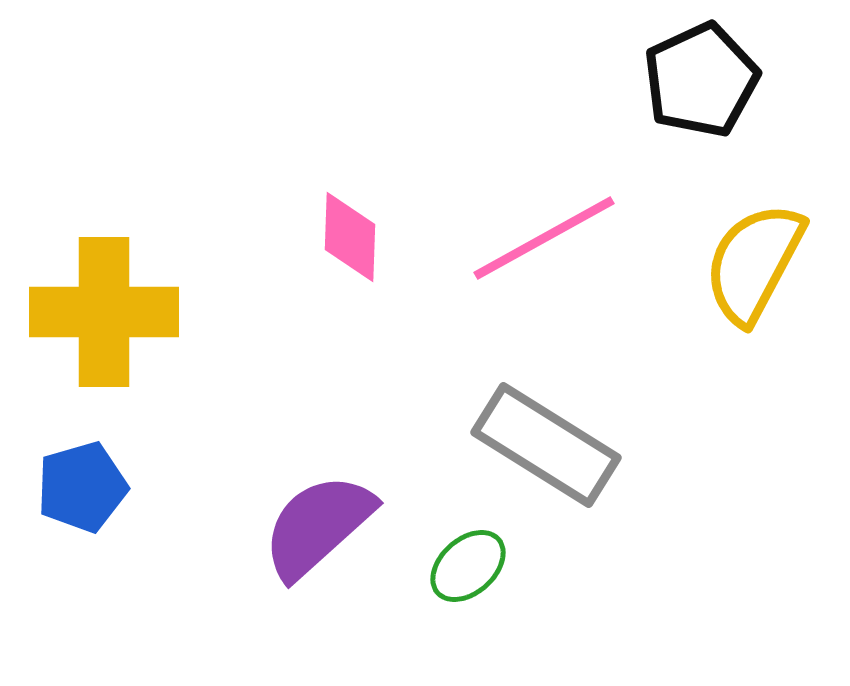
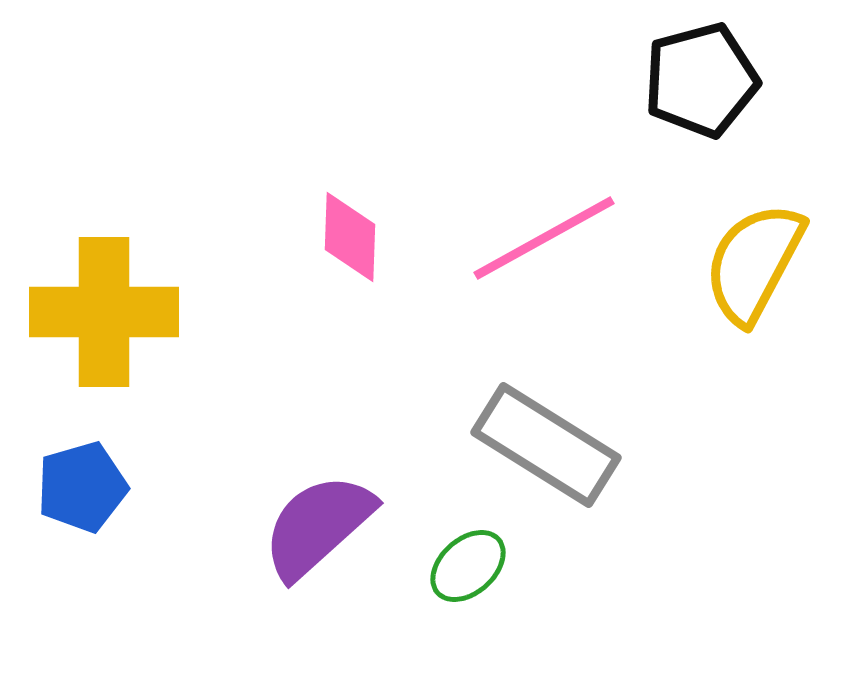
black pentagon: rotated 10 degrees clockwise
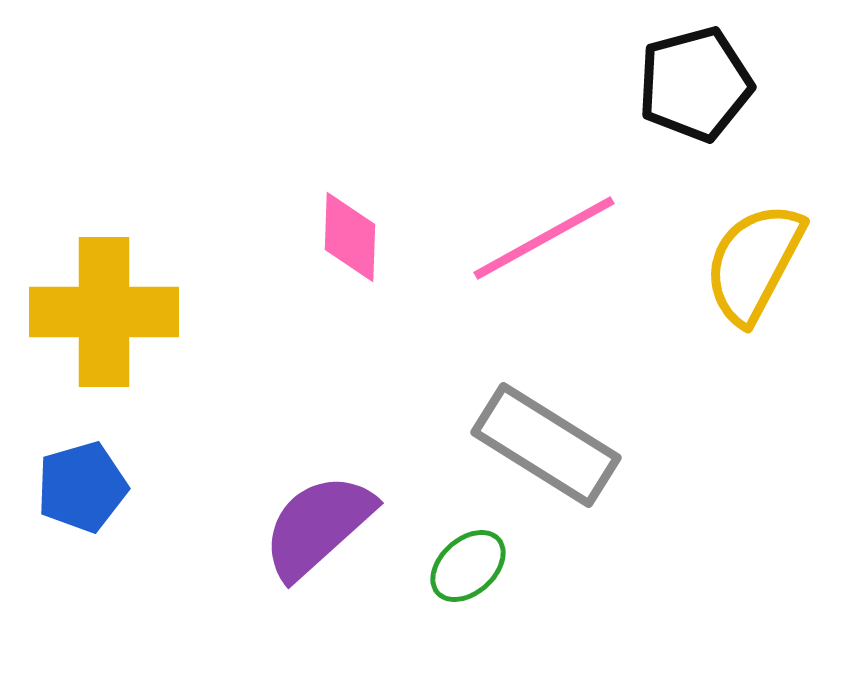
black pentagon: moved 6 px left, 4 px down
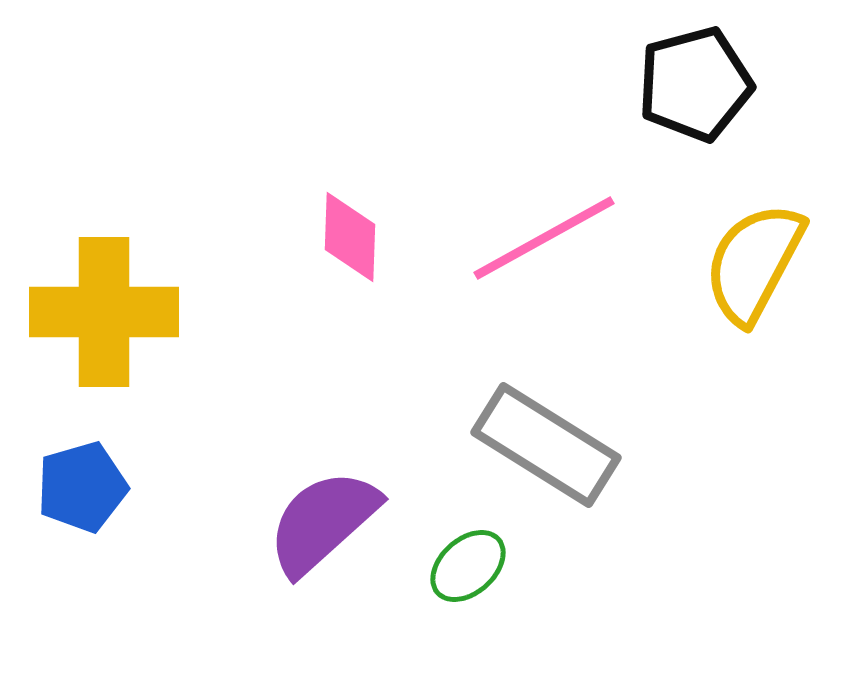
purple semicircle: moved 5 px right, 4 px up
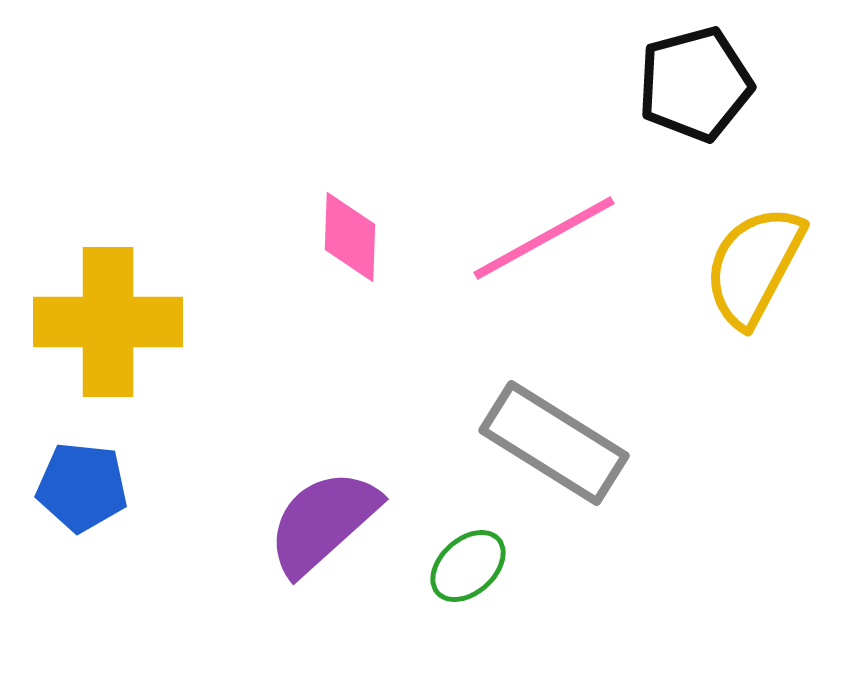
yellow semicircle: moved 3 px down
yellow cross: moved 4 px right, 10 px down
gray rectangle: moved 8 px right, 2 px up
blue pentagon: rotated 22 degrees clockwise
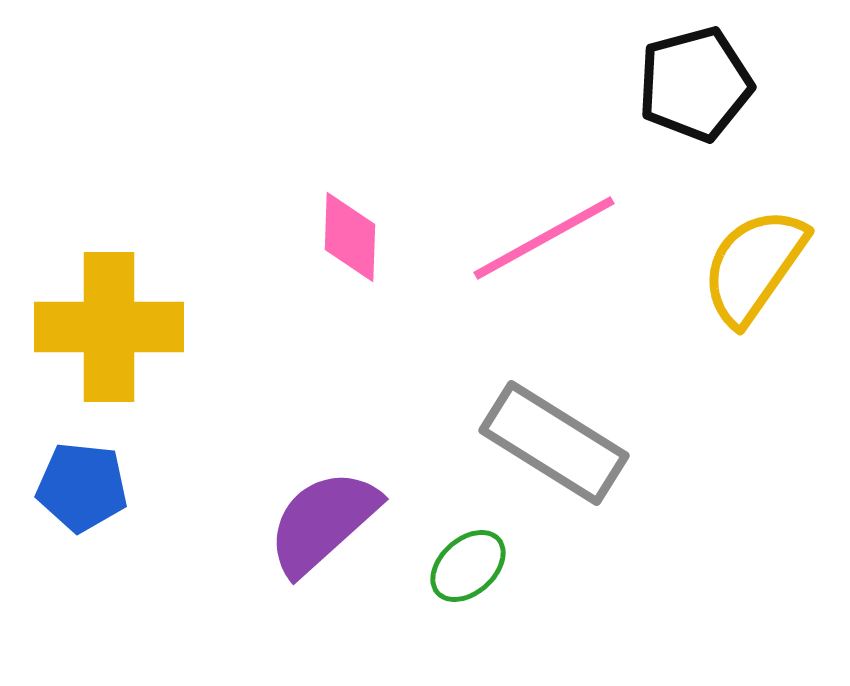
yellow semicircle: rotated 7 degrees clockwise
yellow cross: moved 1 px right, 5 px down
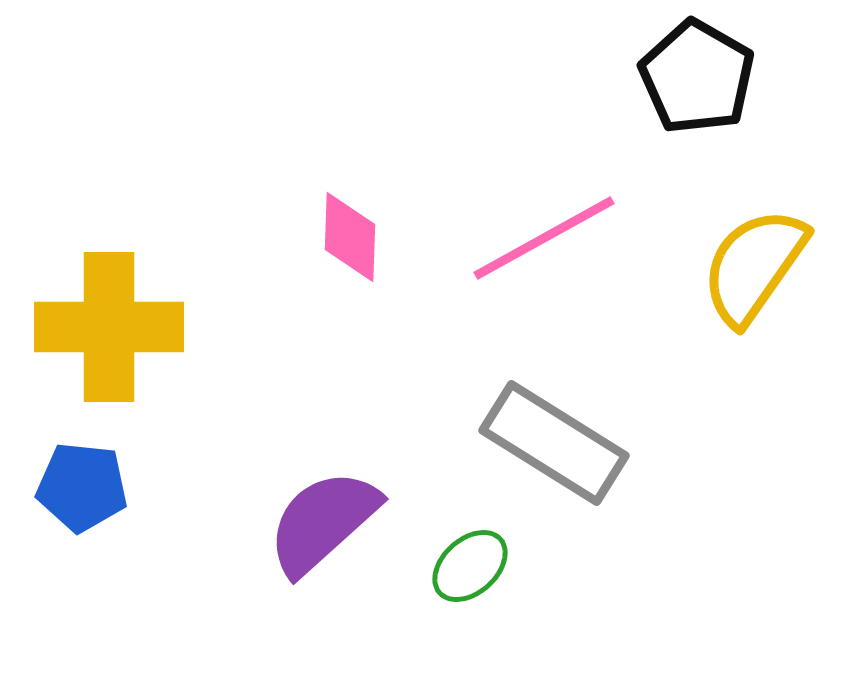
black pentagon: moved 2 px right, 7 px up; rotated 27 degrees counterclockwise
green ellipse: moved 2 px right
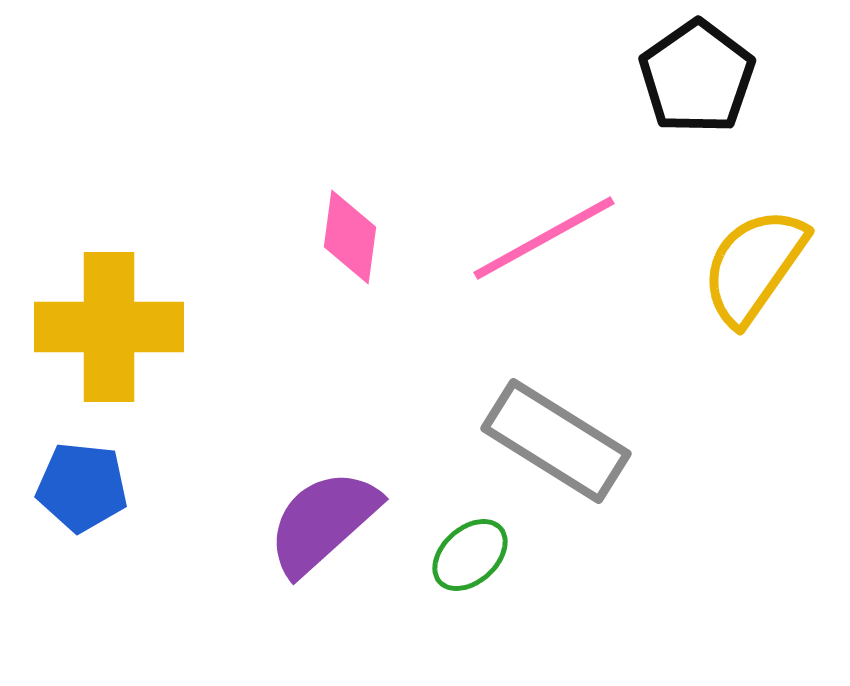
black pentagon: rotated 7 degrees clockwise
pink diamond: rotated 6 degrees clockwise
gray rectangle: moved 2 px right, 2 px up
green ellipse: moved 11 px up
